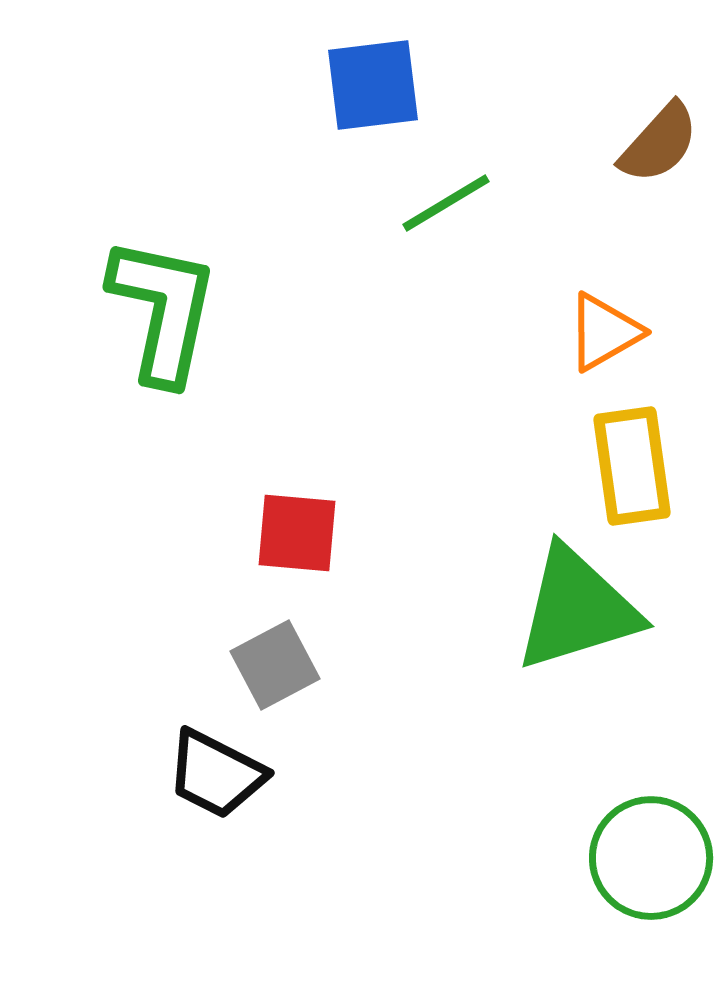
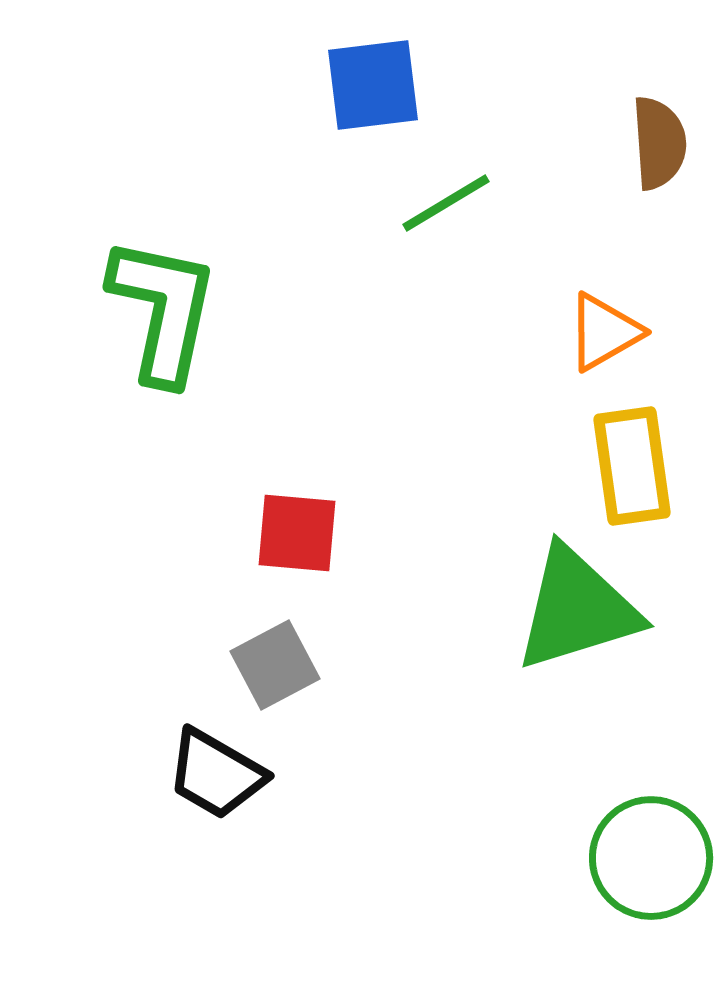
brown semicircle: rotated 46 degrees counterclockwise
black trapezoid: rotated 3 degrees clockwise
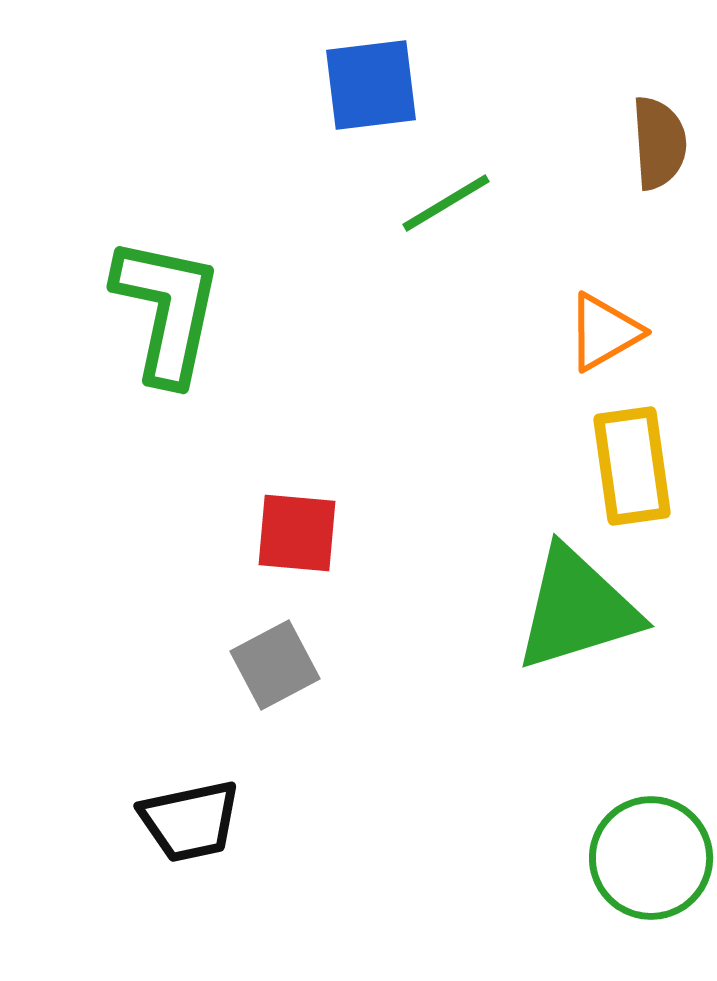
blue square: moved 2 px left
green L-shape: moved 4 px right
black trapezoid: moved 26 px left, 47 px down; rotated 42 degrees counterclockwise
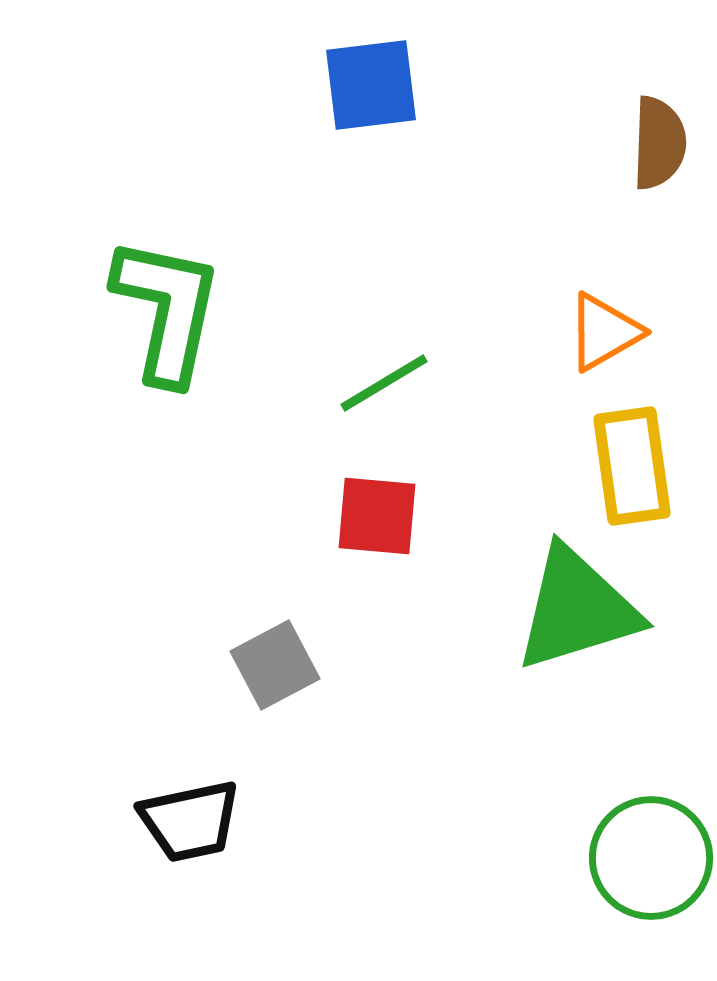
brown semicircle: rotated 6 degrees clockwise
green line: moved 62 px left, 180 px down
red square: moved 80 px right, 17 px up
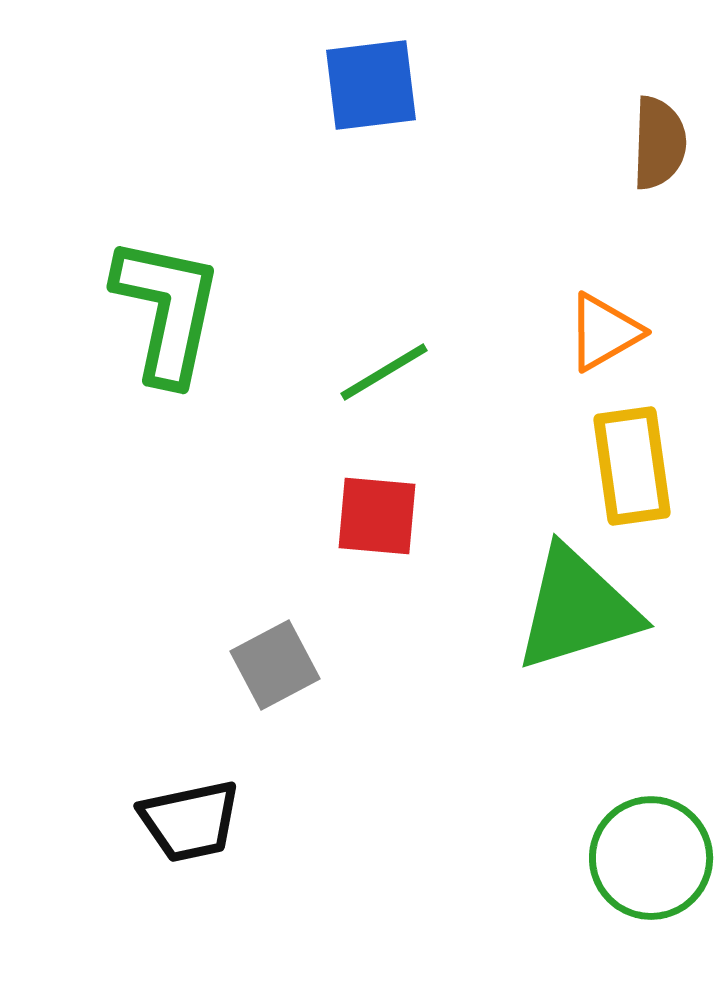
green line: moved 11 px up
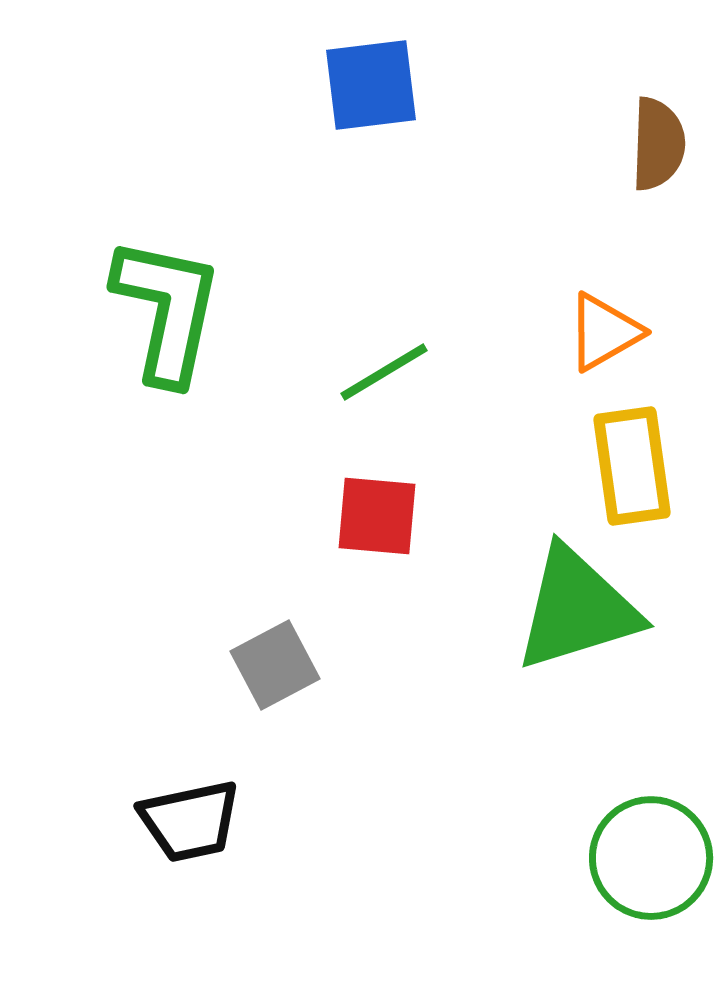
brown semicircle: moved 1 px left, 1 px down
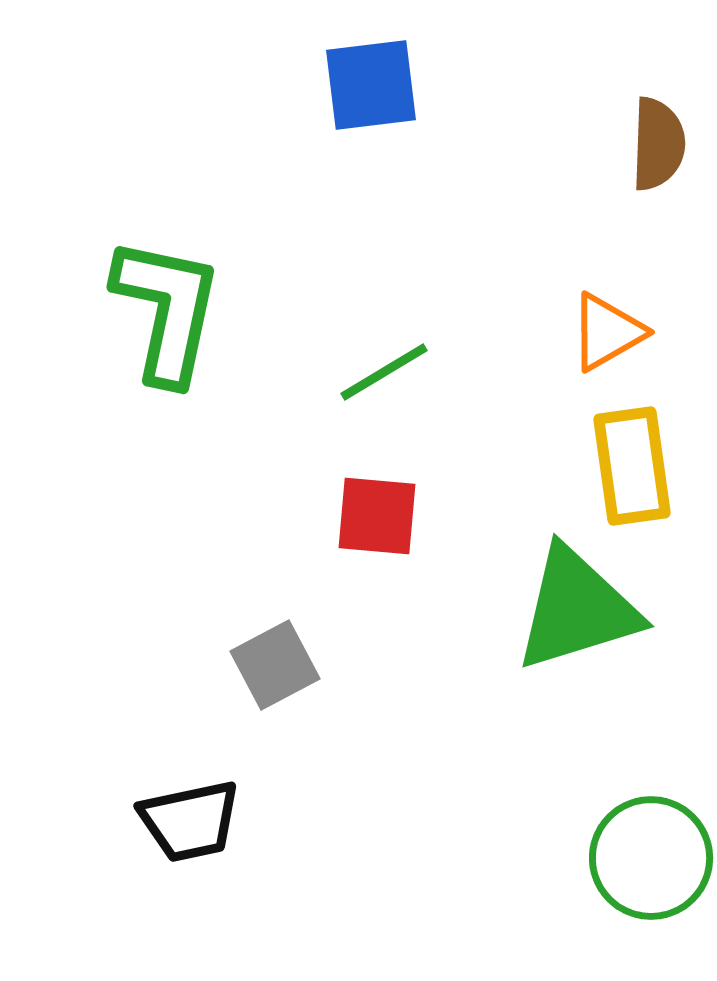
orange triangle: moved 3 px right
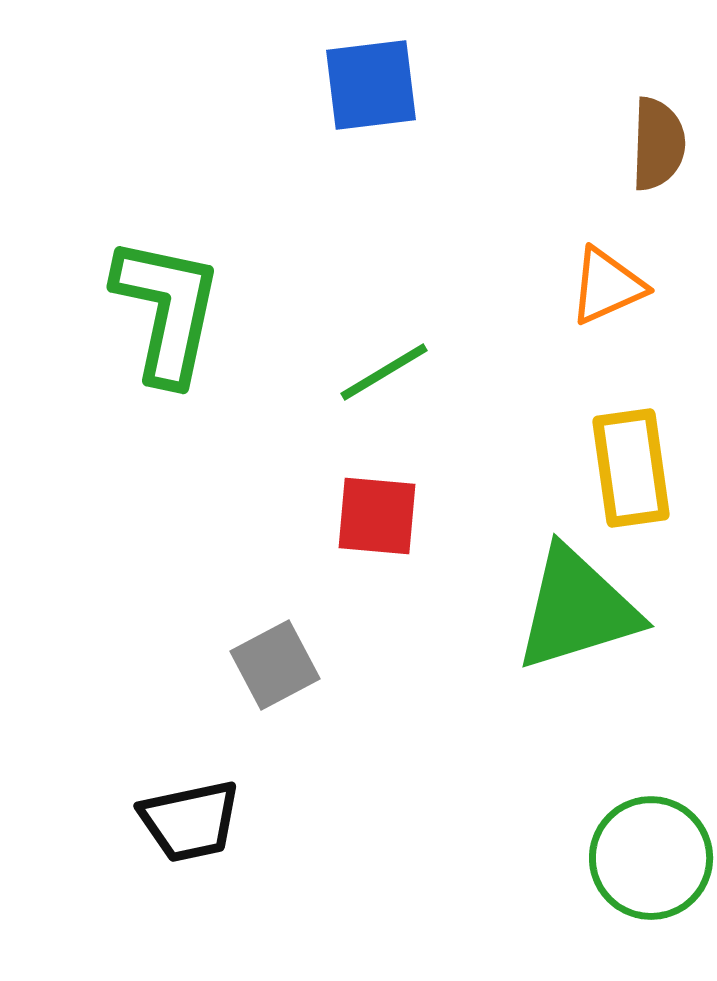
orange triangle: moved 46 px up; rotated 6 degrees clockwise
yellow rectangle: moved 1 px left, 2 px down
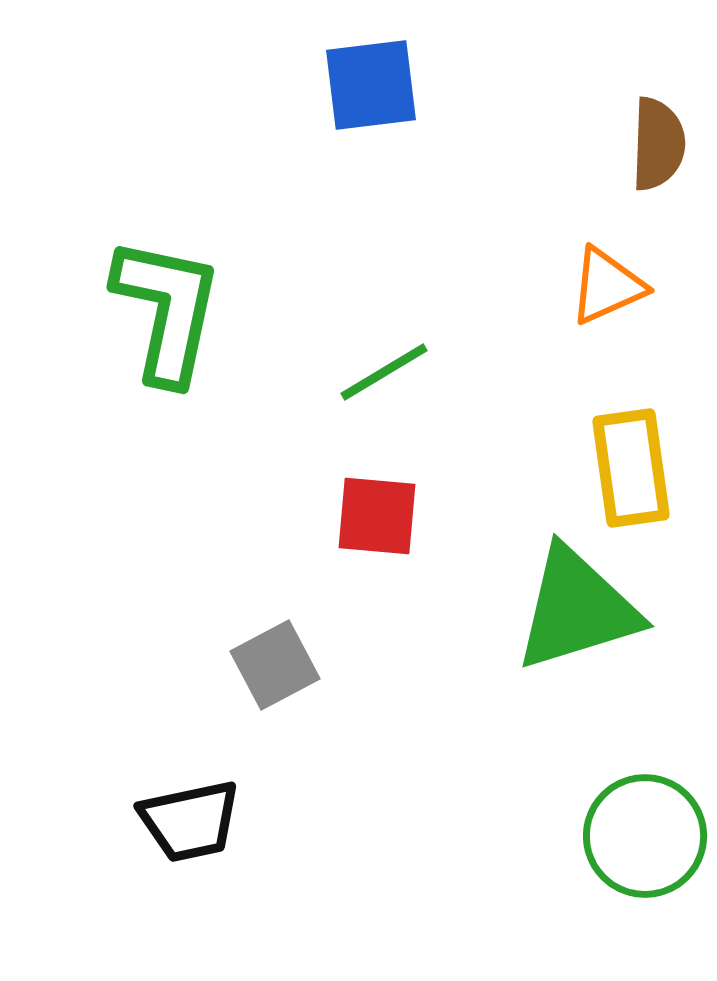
green circle: moved 6 px left, 22 px up
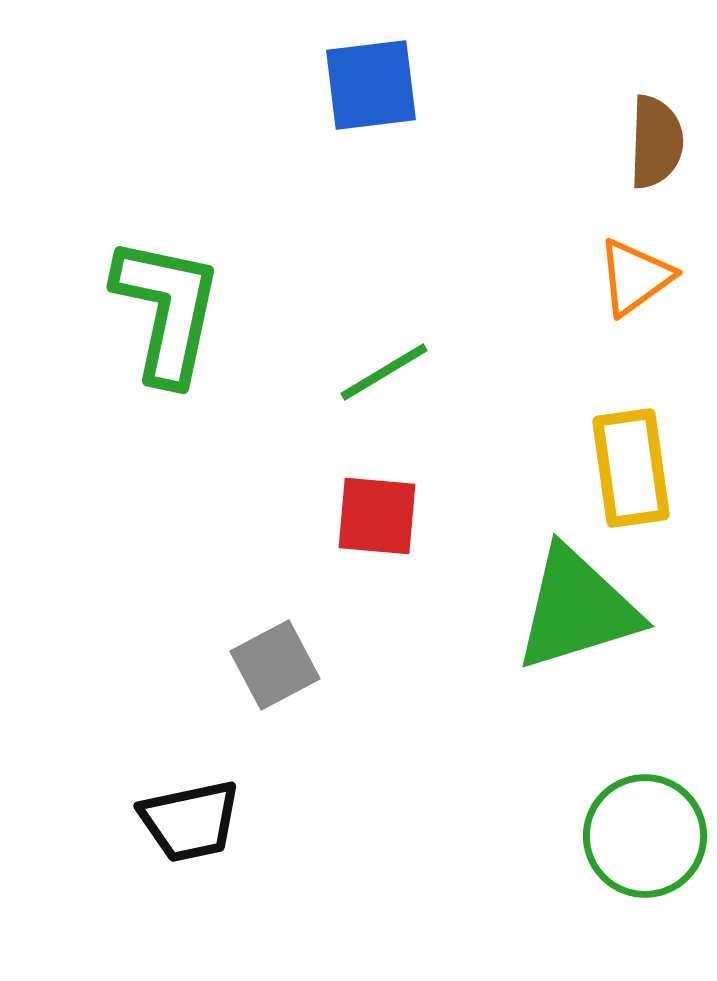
brown semicircle: moved 2 px left, 2 px up
orange triangle: moved 28 px right, 9 px up; rotated 12 degrees counterclockwise
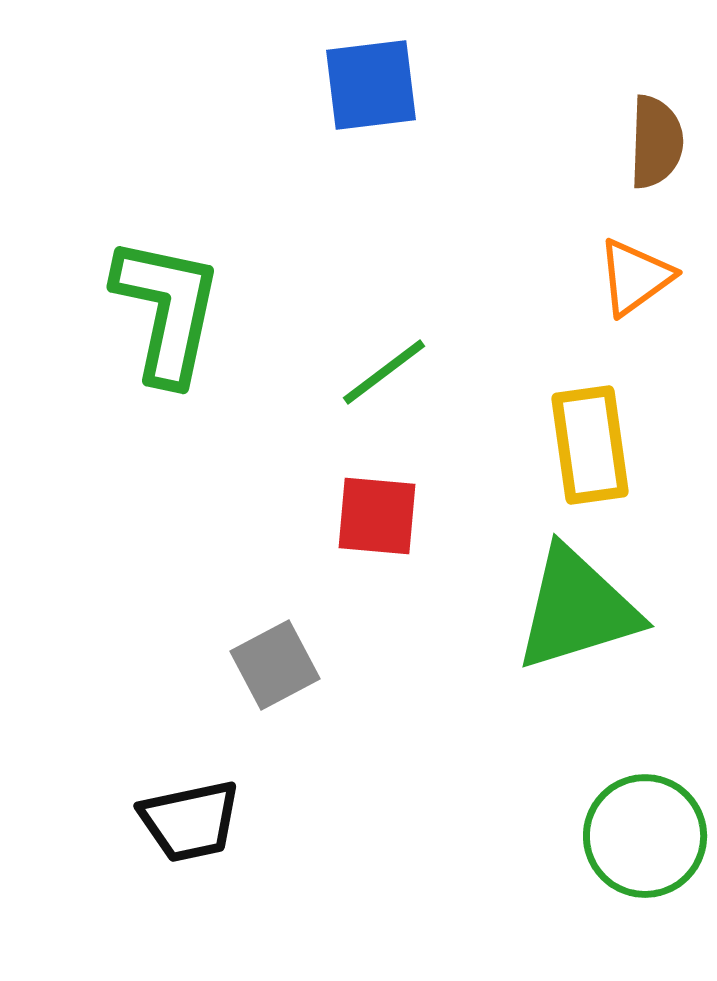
green line: rotated 6 degrees counterclockwise
yellow rectangle: moved 41 px left, 23 px up
